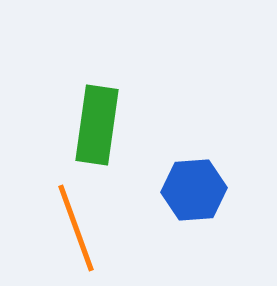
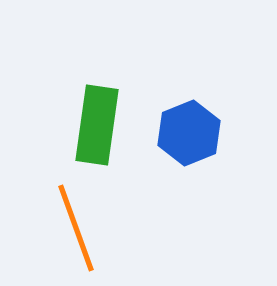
blue hexagon: moved 5 px left, 57 px up; rotated 18 degrees counterclockwise
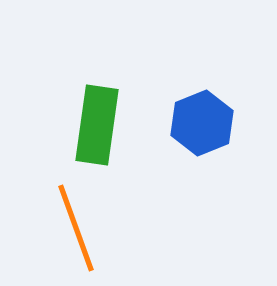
blue hexagon: moved 13 px right, 10 px up
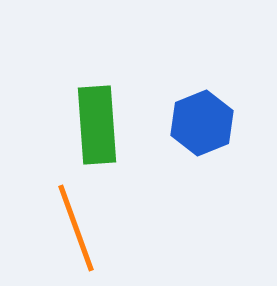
green rectangle: rotated 12 degrees counterclockwise
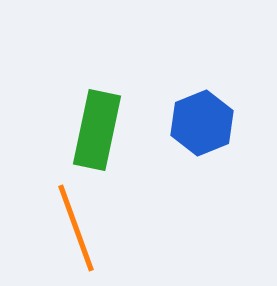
green rectangle: moved 5 px down; rotated 16 degrees clockwise
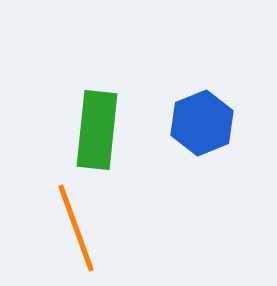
green rectangle: rotated 6 degrees counterclockwise
